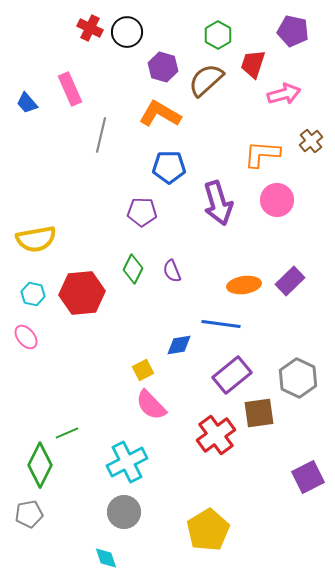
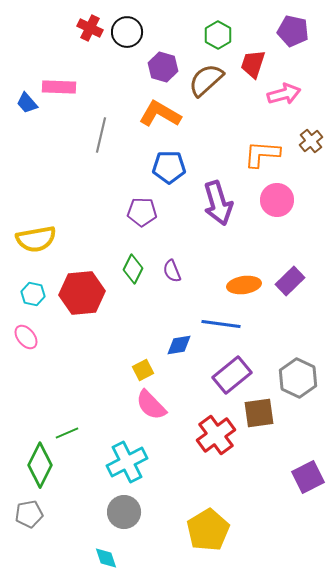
pink rectangle at (70, 89): moved 11 px left, 2 px up; rotated 64 degrees counterclockwise
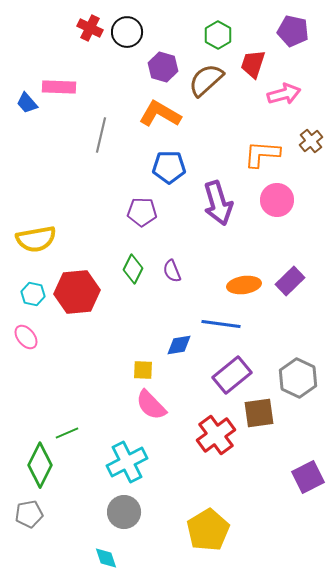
red hexagon at (82, 293): moved 5 px left, 1 px up
yellow square at (143, 370): rotated 30 degrees clockwise
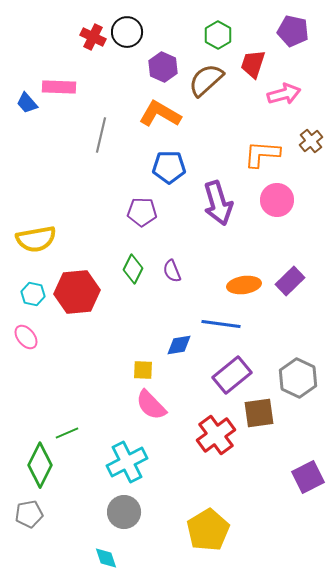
red cross at (90, 28): moved 3 px right, 9 px down
purple hexagon at (163, 67): rotated 8 degrees clockwise
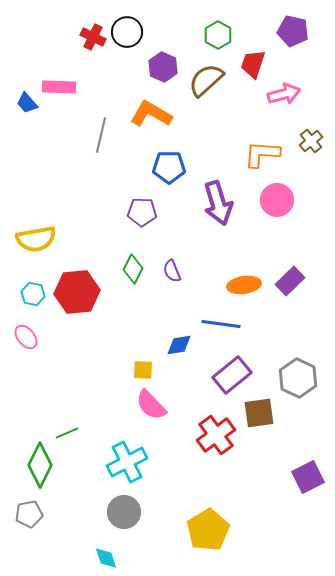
orange L-shape at (160, 114): moved 9 px left
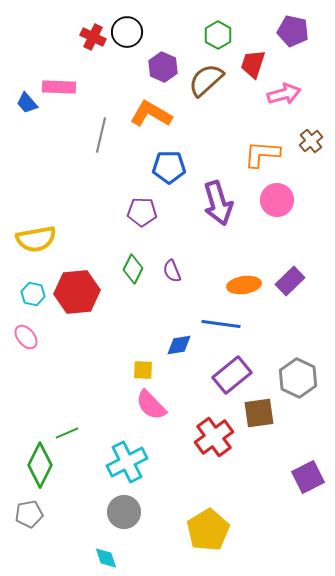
red cross at (216, 435): moved 2 px left, 2 px down
